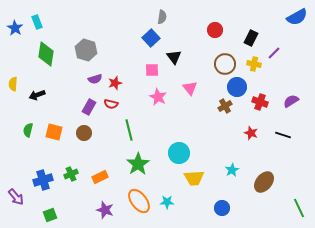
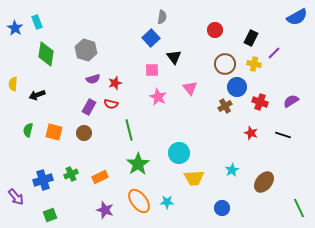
purple semicircle at (95, 79): moved 2 px left
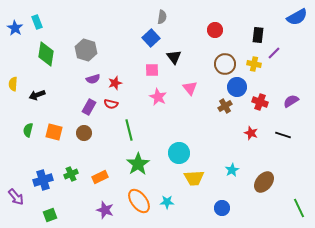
black rectangle at (251, 38): moved 7 px right, 3 px up; rotated 21 degrees counterclockwise
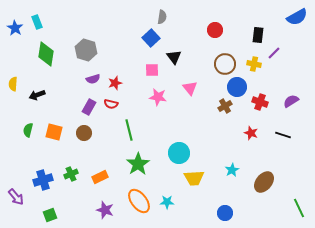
pink star at (158, 97): rotated 18 degrees counterclockwise
blue circle at (222, 208): moved 3 px right, 5 px down
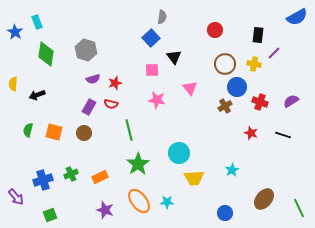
blue star at (15, 28): moved 4 px down
pink star at (158, 97): moved 1 px left, 3 px down
brown ellipse at (264, 182): moved 17 px down
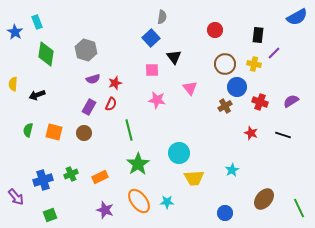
red semicircle at (111, 104): rotated 80 degrees counterclockwise
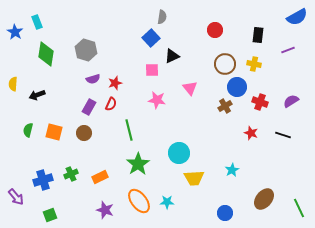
purple line at (274, 53): moved 14 px right, 3 px up; rotated 24 degrees clockwise
black triangle at (174, 57): moved 2 px left, 1 px up; rotated 42 degrees clockwise
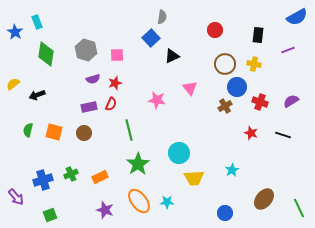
pink square at (152, 70): moved 35 px left, 15 px up
yellow semicircle at (13, 84): rotated 48 degrees clockwise
purple rectangle at (89, 107): rotated 49 degrees clockwise
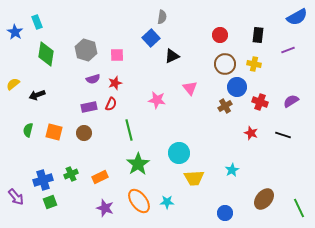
red circle at (215, 30): moved 5 px right, 5 px down
purple star at (105, 210): moved 2 px up
green square at (50, 215): moved 13 px up
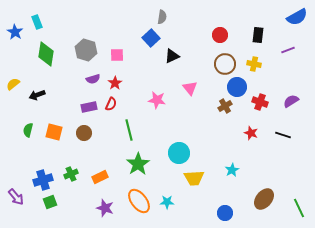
red star at (115, 83): rotated 16 degrees counterclockwise
